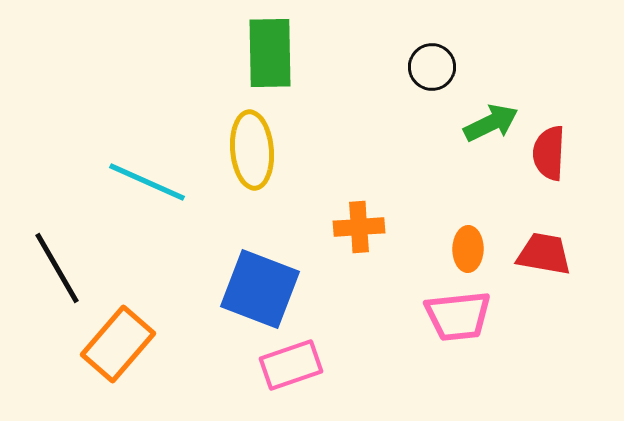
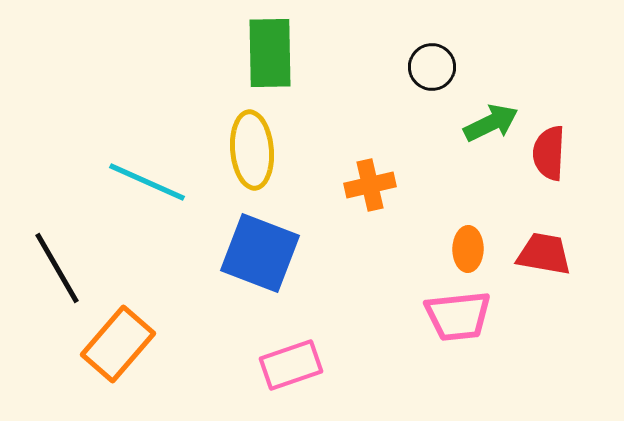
orange cross: moved 11 px right, 42 px up; rotated 9 degrees counterclockwise
blue square: moved 36 px up
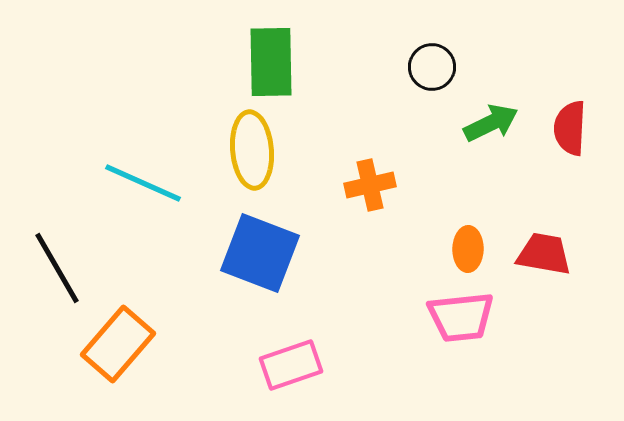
green rectangle: moved 1 px right, 9 px down
red semicircle: moved 21 px right, 25 px up
cyan line: moved 4 px left, 1 px down
pink trapezoid: moved 3 px right, 1 px down
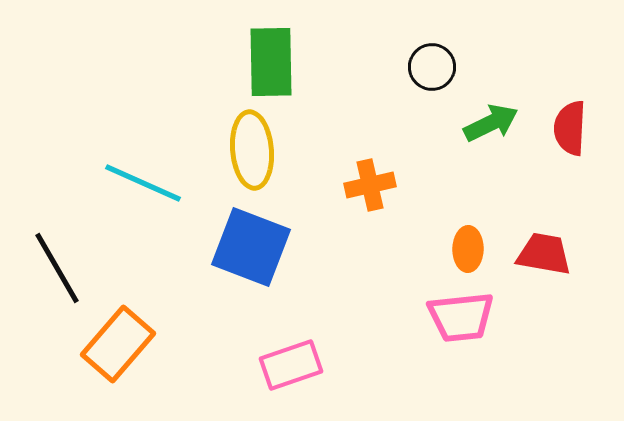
blue square: moved 9 px left, 6 px up
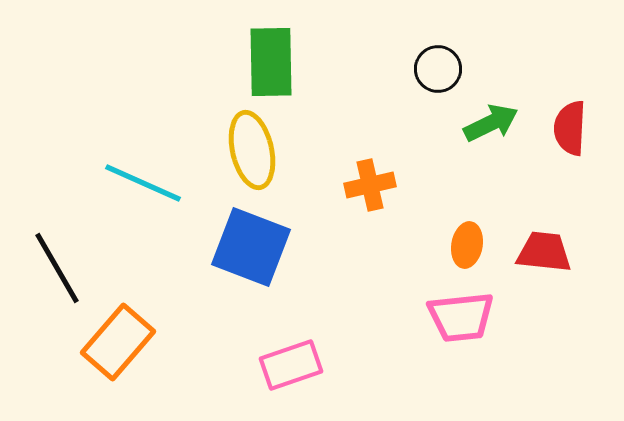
black circle: moved 6 px right, 2 px down
yellow ellipse: rotated 8 degrees counterclockwise
orange ellipse: moved 1 px left, 4 px up; rotated 9 degrees clockwise
red trapezoid: moved 2 px up; rotated 4 degrees counterclockwise
orange rectangle: moved 2 px up
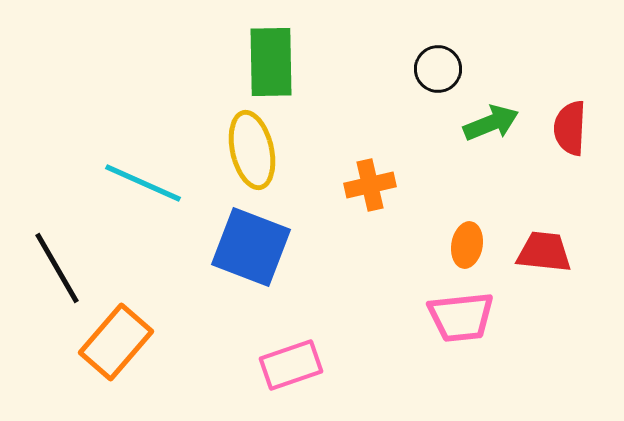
green arrow: rotated 4 degrees clockwise
orange rectangle: moved 2 px left
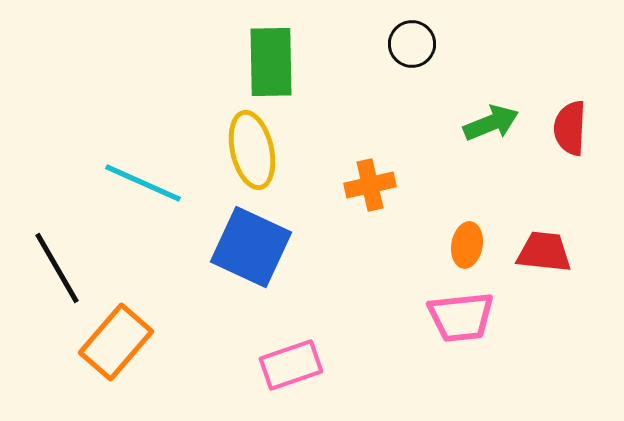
black circle: moved 26 px left, 25 px up
blue square: rotated 4 degrees clockwise
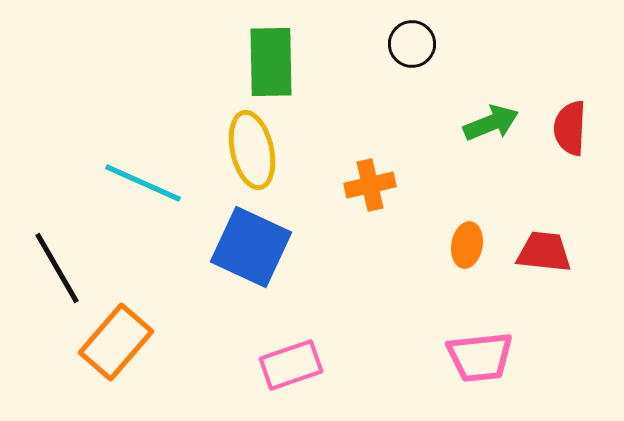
pink trapezoid: moved 19 px right, 40 px down
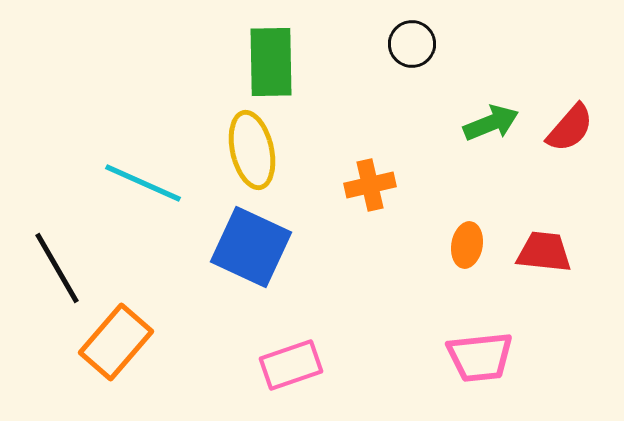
red semicircle: rotated 142 degrees counterclockwise
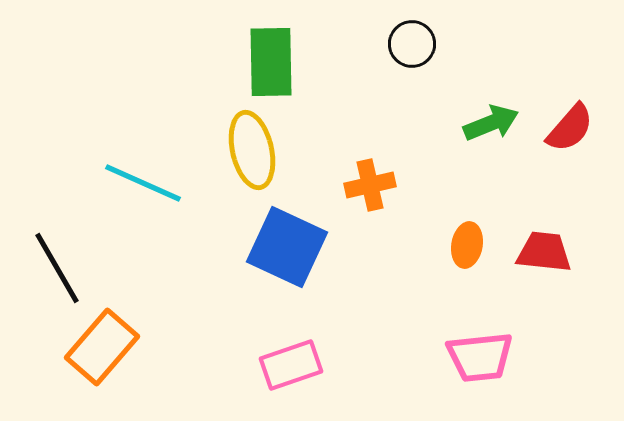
blue square: moved 36 px right
orange rectangle: moved 14 px left, 5 px down
